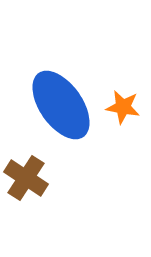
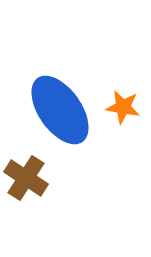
blue ellipse: moved 1 px left, 5 px down
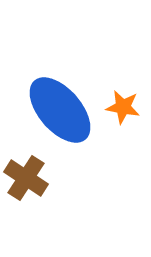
blue ellipse: rotated 6 degrees counterclockwise
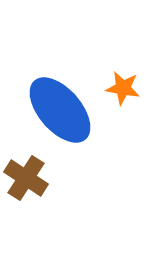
orange star: moved 19 px up
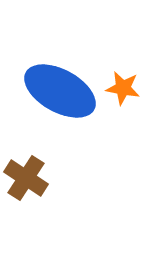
blue ellipse: moved 19 px up; rotated 20 degrees counterclockwise
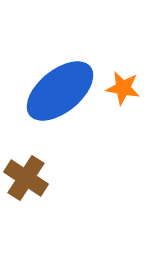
blue ellipse: rotated 68 degrees counterclockwise
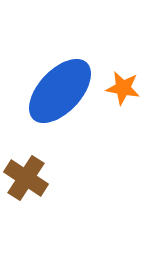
blue ellipse: rotated 8 degrees counterclockwise
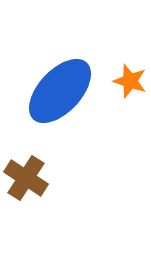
orange star: moved 7 px right, 7 px up; rotated 8 degrees clockwise
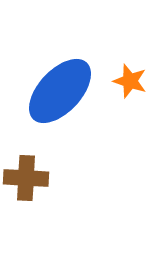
brown cross: rotated 30 degrees counterclockwise
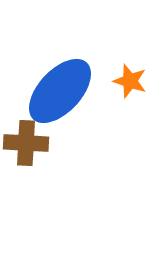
brown cross: moved 35 px up
